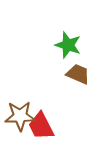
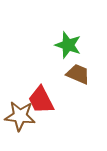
brown star: rotated 8 degrees clockwise
red trapezoid: moved 26 px up
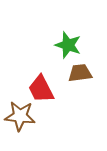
brown trapezoid: moved 2 px right, 1 px up; rotated 30 degrees counterclockwise
red trapezoid: moved 11 px up
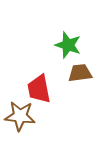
red trapezoid: moved 2 px left; rotated 16 degrees clockwise
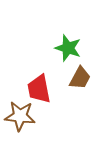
green star: moved 3 px down
brown trapezoid: moved 5 px down; rotated 125 degrees clockwise
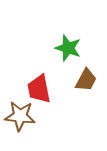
brown trapezoid: moved 6 px right, 2 px down
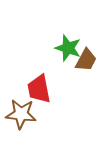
brown trapezoid: moved 20 px up
brown star: moved 1 px right, 2 px up
